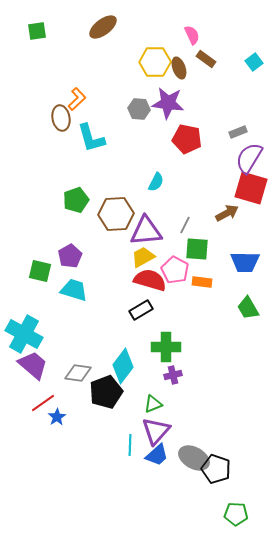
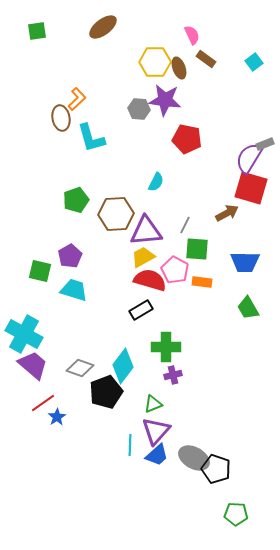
purple star at (168, 103): moved 3 px left, 3 px up
gray rectangle at (238, 132): moved 27 px right, 12 px down
gray diamond at (78, 373): moved 2 px right, 5 px up; rotated 12 degrees clockwise
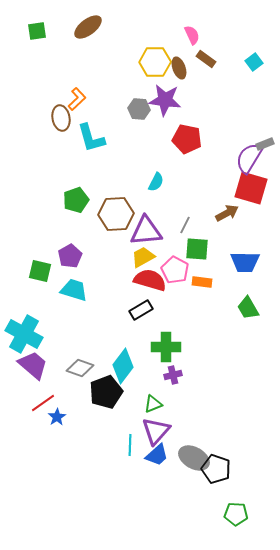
brown ellipse at (103, 27): moved 15 px left
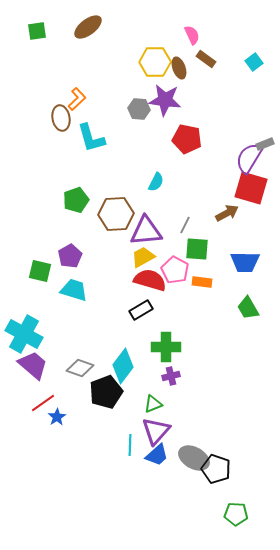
purple cross at (173, 375): moved 2 px left, 1 px down
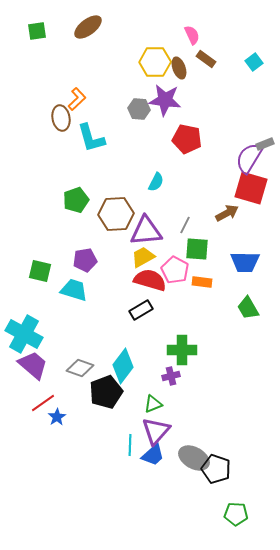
purple pentagon at (70, 256): moved 15 px right, 4 px down; rotated 20 degrees clockwise
green cross at (166, 347): moved 16 px right, 3 px down
blue trapezoid at (157, 455): moved 4 px left
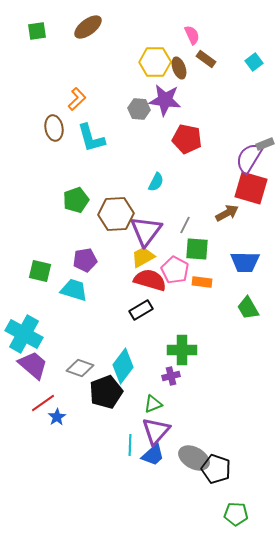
brown ellipse at (61, 118): moved 7 px left, 10 px down
purple triangle at (146, 231): rotated 48 degrees counterclockwise
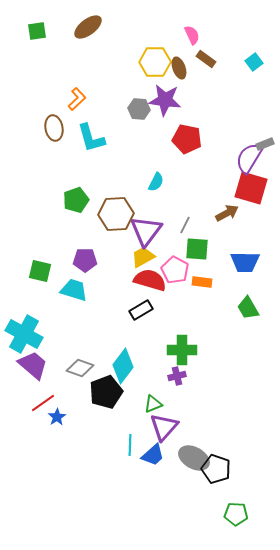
purple pentagon at (85, 260): rotated 10 degrees clockwise
purple cross at (171, 376): moved 6 px right
purple triangle at (156, 431): moved 8 px right, 4 px up
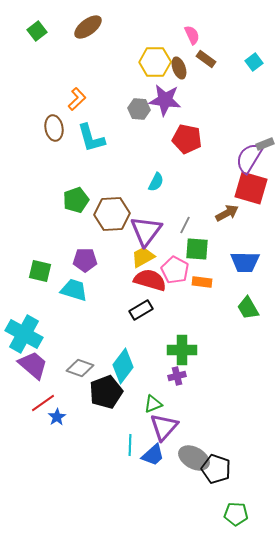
green square at (37, 31): rotated 30 degrees counterclockwise
brown hexagon at (116, 214): moved 4 px left
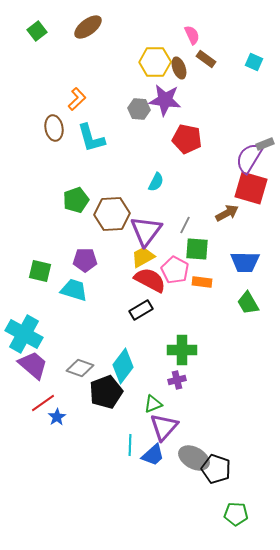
cyan square at (254, 62): rotated 30 degrees counterclockwise
red semicircle at (150, 280): rotated 12 degrees clockwise
green trapezoid at (248, 308): moved 5 px up
purple cross at (177, 376): moved 4 px down
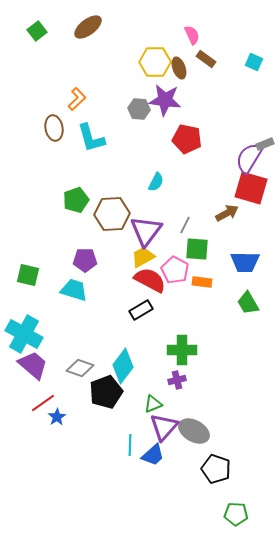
green square at (40, 271): moved 12 px left, 4 px down
gray ellipse at (194, 458): moved 27 px up
